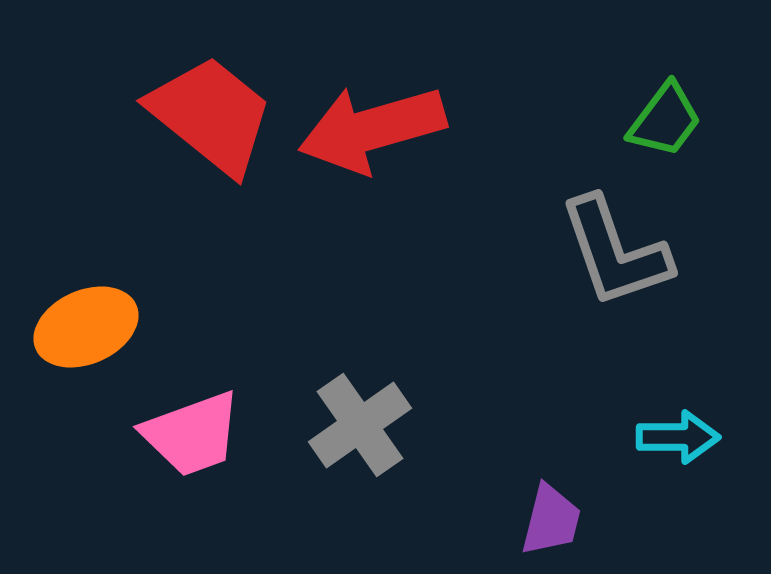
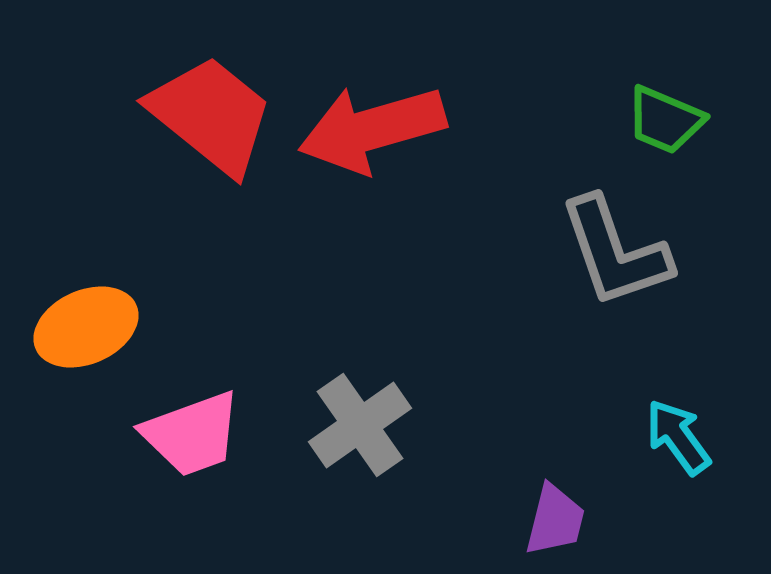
green trapezoid: rotated 76 degrees clockwise
cyan arrow: rotated 126 degrees counterclockwise
purple trapezoid: moved 4 px right
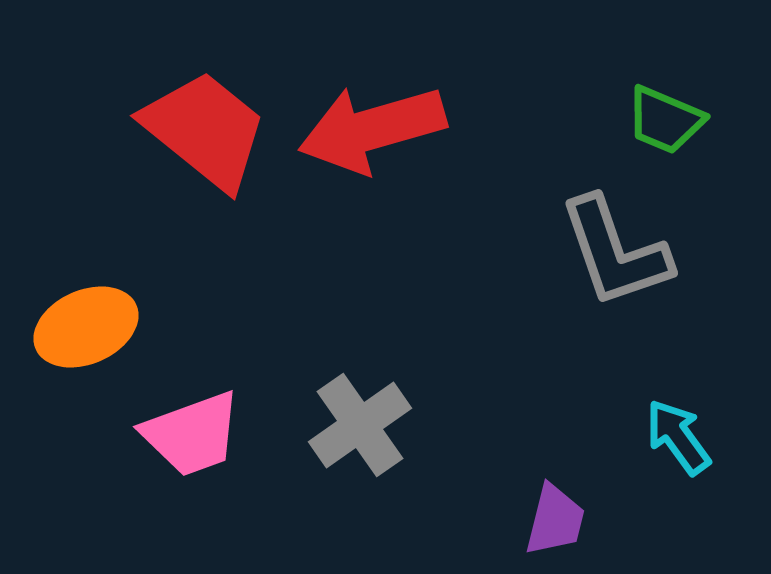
red trapezoid: moved 6 px left, 15 px down
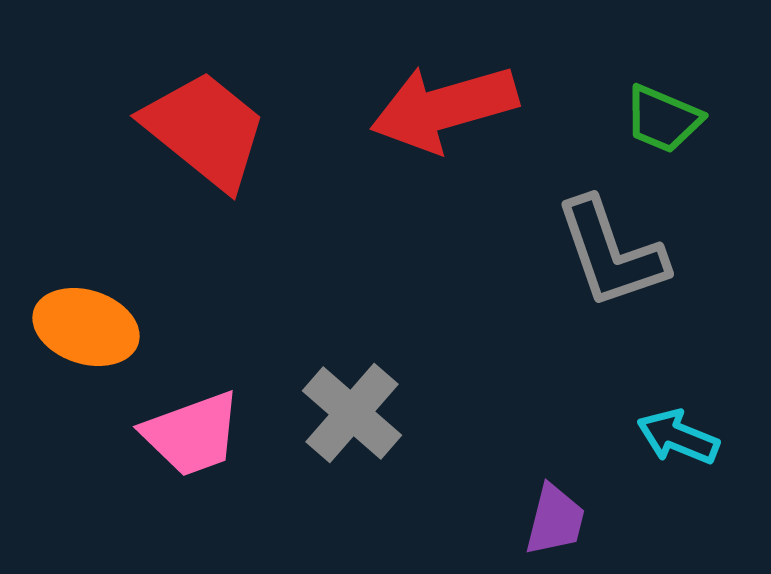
green trapezoid: moved 2 px left, 1 px up
red arrow: moved 72 px right, 21 px up
gray L-shape: moved 4 px left, 1 px down
orange ellipse: rotated 42 degrees clockwise
gray cross: moved 8 px left, 12 px up; rotated 14 degrees counterclockwise
cyan arrow: rotated 32 degrees counterclockwise
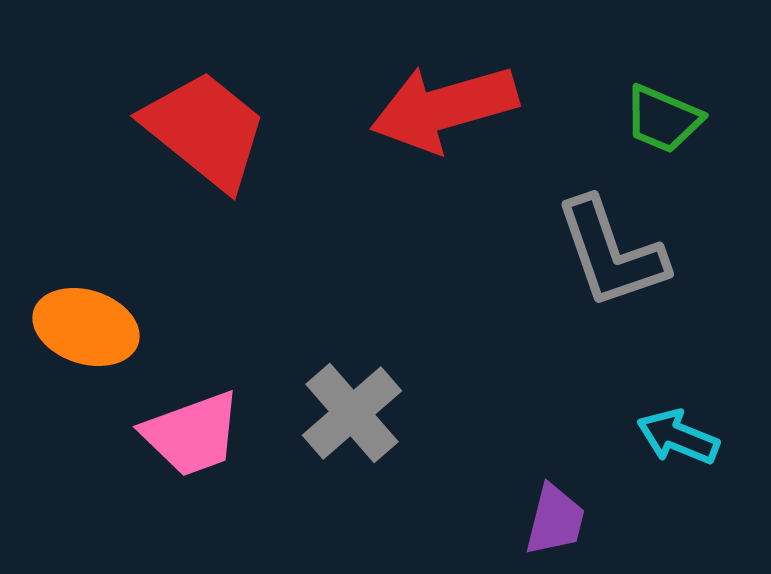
gray cross: rotated 8 degrees clockwise
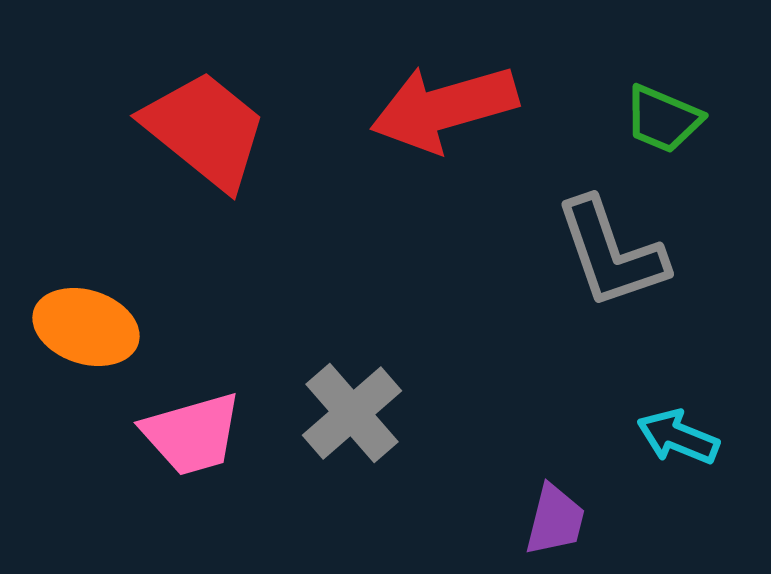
pink trapezoid: rotated 4 degrees clockwise
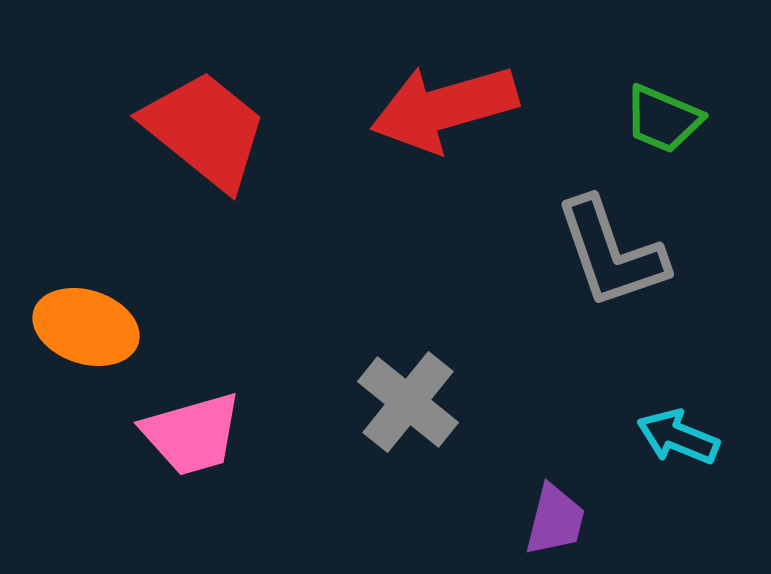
gray cross: moved 56 px right, 11 px up; rotated 10 degrees counterclockwise
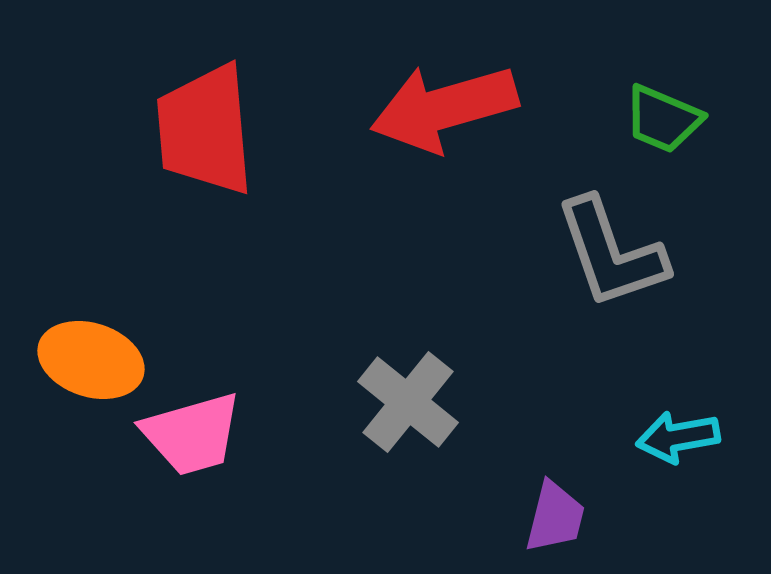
red trapezoid: rotated 134 degrees counterclockwise
orange ellipse: moved 5 px right, 33 px down
cyan arrow: rotated 32 degrees counterclockwise
purple trapezoid: moved 3 px up
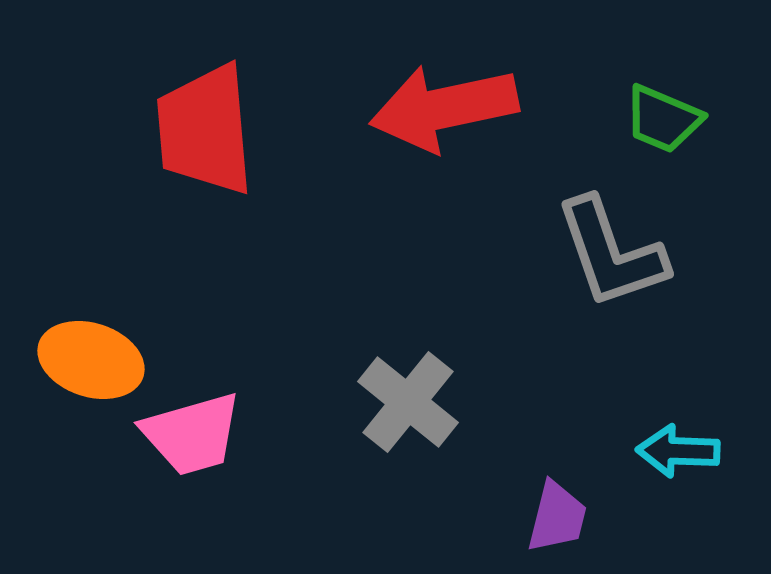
red arrow: rotated 4 degrees clockwise
cyan arrow: moved 14 px down; rotated 12 degrees clockwise
purple trapezoid: moved 2 px right
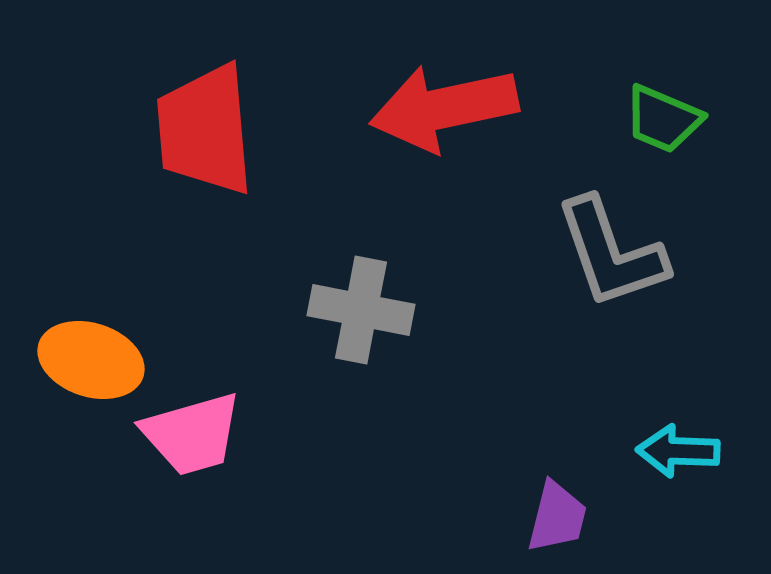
gray cross: moved 47 px left, 92 px up; rotated 28 degrees counterclockwise
